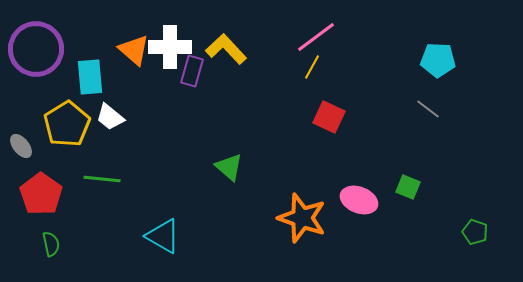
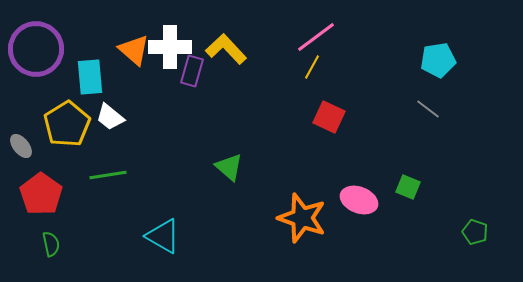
cyan pentagon: rotated 12 degrees counterclockwise
green line: moved 6 px right, 4 px up; rotated 15 degrees counterclockwise
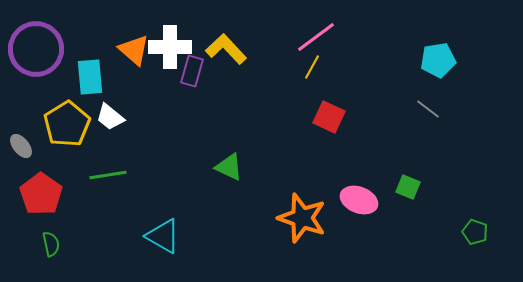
green triangle: rotated 16 degrees counterclockwise
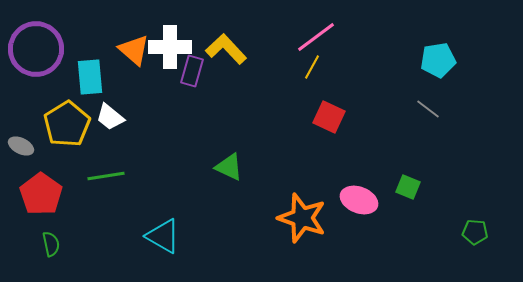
gray ellipse: rotated 25 degrees counterclockwise
green line: moved 2 px left, 1 px down
green pentagon: rotated 15 degrees counterclockwise
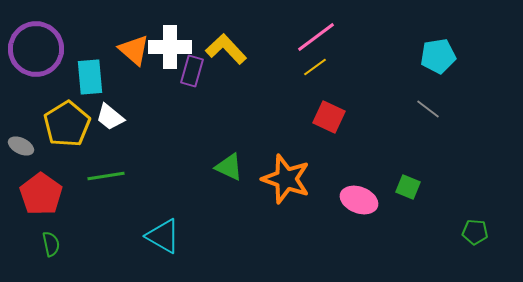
cyan pentagon: moved 4 px up
yellow line: moved 3 px right; rotated 25 degrees clockwise
orange star: moved 16 px left, 39 px up
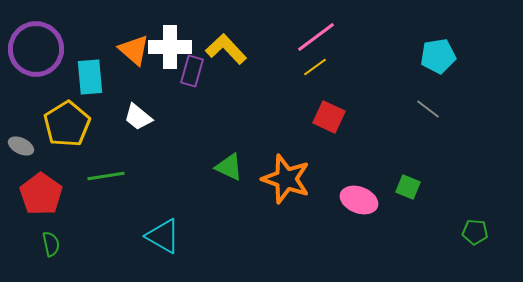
white trapezoid: moved 28 px right
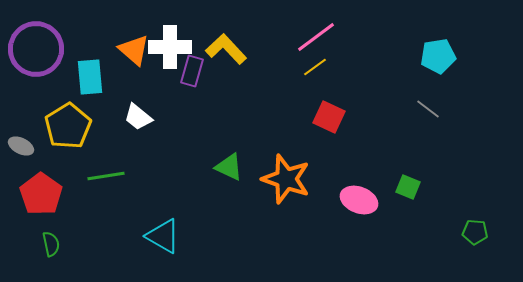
yellow pentagon: moved 1 px right, 2 px down
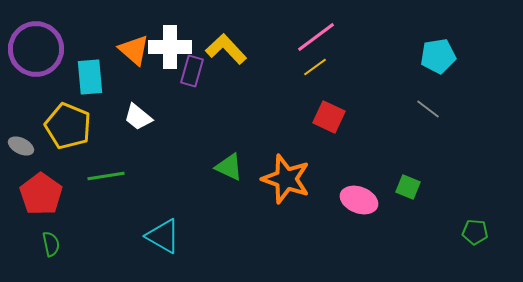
yellow pentagon: rotated 18 degrees counterclockwise
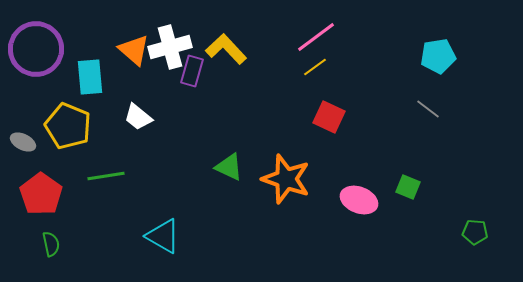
white cross: rotated 15 degrees counterclockwise
gray ellipse: moved 2 px right, 4 px up
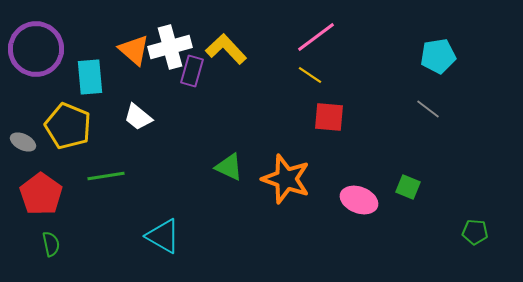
yellow line: moved 5 px left, 8 px down; rotated 70 degrees clockwise
red square: rotated 20 degrees counterclockwise
